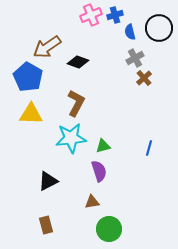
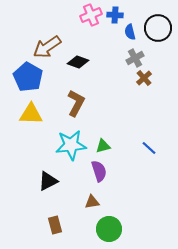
blue cross: rotated 21 degrees clockwise
black circle: moved 1 px left
cyan star: moved 7 px down
blue line: rotated 63 degrees counterclockwise
brown rectangle: moved 9 px right
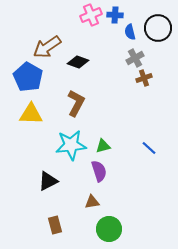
brown cross: rotated 21 degrees clockwise
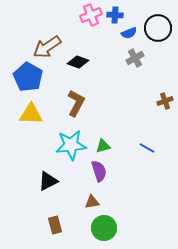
blue semicircle: moved 1 px left, 1 px down; rotated 98 degrees counterclockwise
brown cross: moved 21 px right, 23 px down
blue line: moved 2 px left; rotated 14 degrees counterclockwise
green circle: moved 5 px left, 1 px up
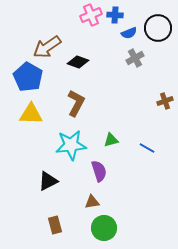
green triangle: moved 8 px right, 6 px up
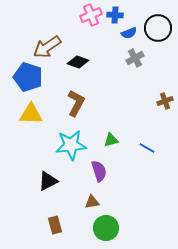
blue pentagon: rotated 12 degrees counterclockwise
green circle: moved 2 px right
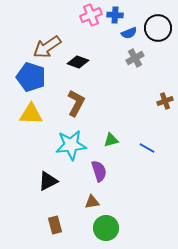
blue pentagon: moved 3 px right
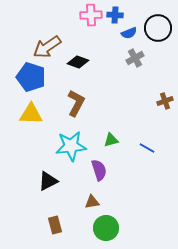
pink cross: rotated 20 degrees clockwise
cyan star: moved 1 px down
purple semicircle: moved 1 px up
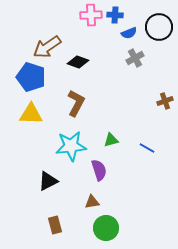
black circle: moved 1 px right, 1 px up
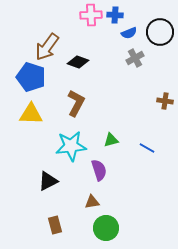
black circle: moved 1 px right, 5 px down
brown arrow: rotated 20 degrees counterclockwise
brown cross: rotated 28 degrees clockwise
